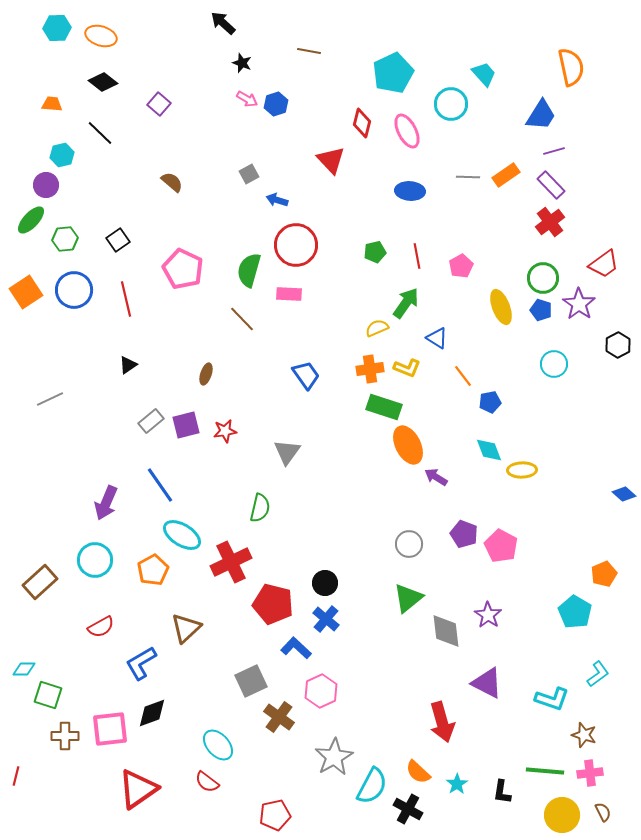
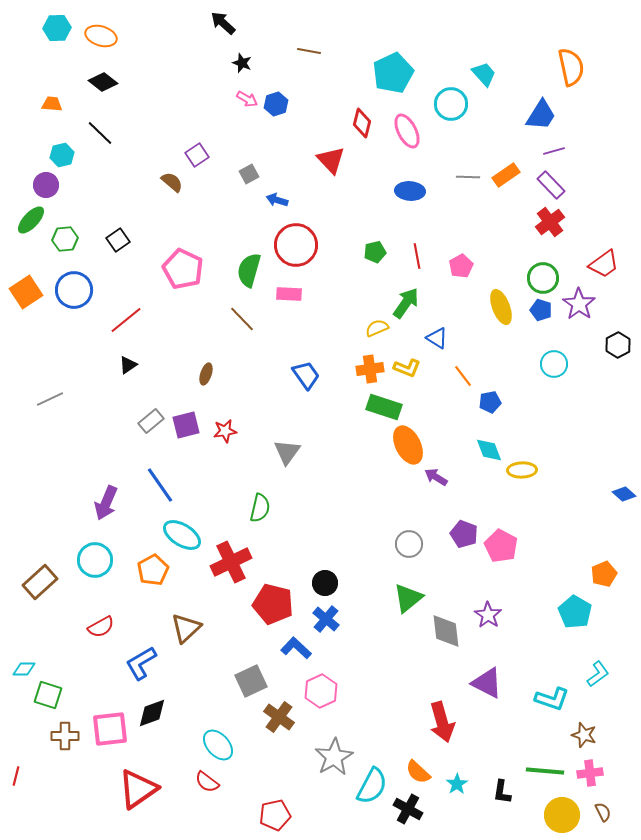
purple square at (159, 104): moved 38 px right, 51 px down; rotated 15 degrees clockwise
red line at (126, 299): moved 21 px down; rotated 64 degrees clockwise
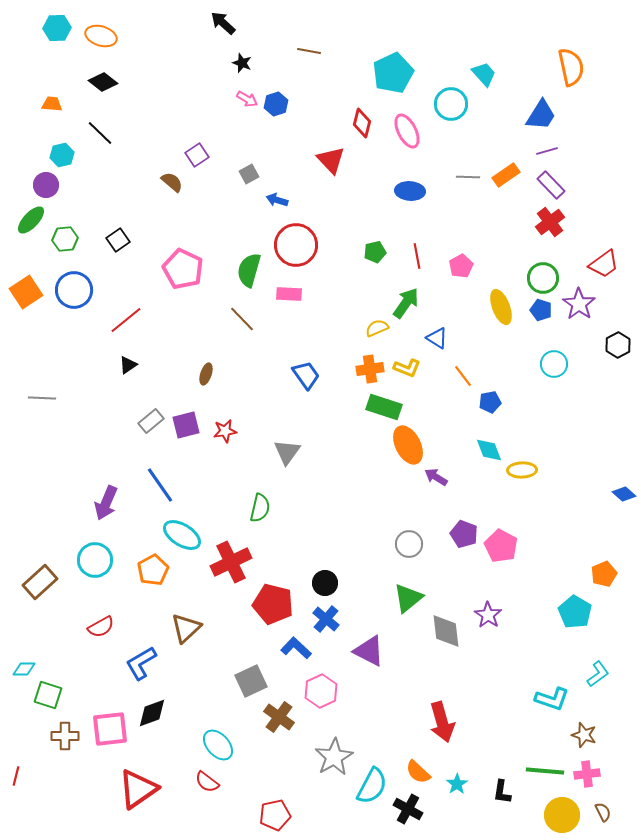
purple line at (554, 151): moved 7 px left
gray line at (50, 399): moved 8 px left, 1 px up; rotated 28 degrees clockwise
purple triangle at (487, 683): moved 118 px left, 32 px up
pink cross at (590, 773): moved 3 px left, 1 px down
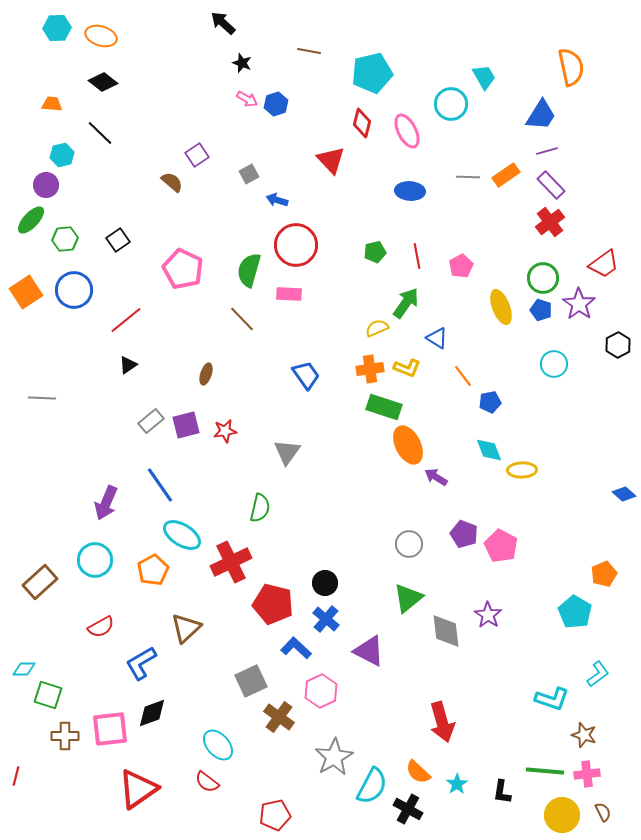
cyan pentagon at (393, 73): moved 21 px left; rotated 12 degrees clockwise
cyan trapezoid at (484, 74): moved 3 px down; rotated 12 degrees clockwise
